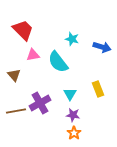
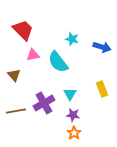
yellow rectangle: moved 4 px right
purple cross: moved 4 px right
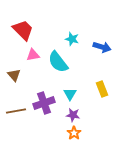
purple cross: rotated 10 degrees clockwise
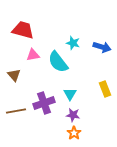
red trapezoid: rotated 30 degrees counterclockwise
cyan star: moved 1 px right, 4 px down
yellow rectangle: moved 3 px right
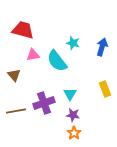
blue arrow: rotated 90 degrees counterclockwise
cyan semicircle: moved 1 px left, 1 px up
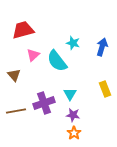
red trapezoid: rotated 30 degrees counterclockwise
pink triangle: rotated 32 degrees counterclockwise
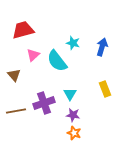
orange star: rotated 16 degrees counterclockwise
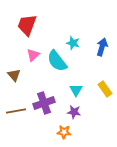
red trapezoid: moved 4 px right, 5 px up; rotated 55 degrees counterclockwise
yellow rectangle: rotated 14 degrees counterclockwise
cyan triangle: moved 6 px right, 4 px up
purple star: moved 1 px right, 3 px up
orange star: moved 10 px left, 1 px up; rotated 16 degrees counterclockwise
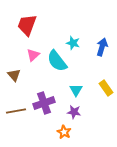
yellow rectangle: moved 1 px right, 1 px up
orange star: rotated 24 degrees clockwise
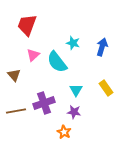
cyan semicircle: moved 1 px down
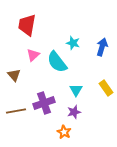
red trapezoid: rotated 10 degrees counterclockwise
purple star: rotated 24 degrees counterclockwise
